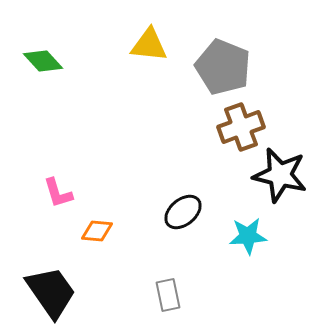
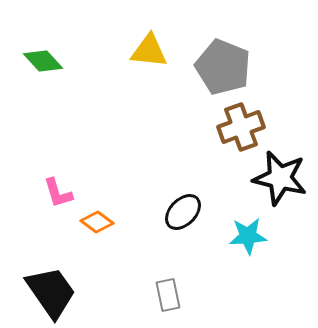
yellow triangle: moved 6 px down
black star: moved 3 px down
black ellipse: rotated 6 degrees counterclockwise
orange diamond: moved 9 px up; rotated 32 degrees clockwise
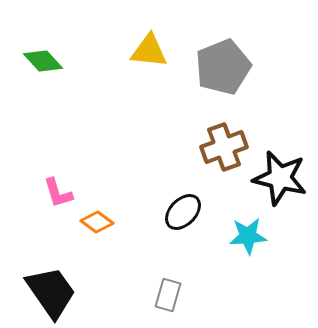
gray pentagon: rotated 28 degrees clockwise
brown cross: moved 17 px left, 20 px down
gray rectangle: rotated 28 degrees clockwise
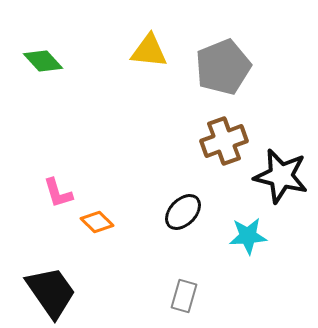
brown cross: moved 6 px up
black star: moved 1 px right, 2 px up
orange diamond: rotated 8 degrees clockwise
gray rectangle: moved 16 px right, 1 px down
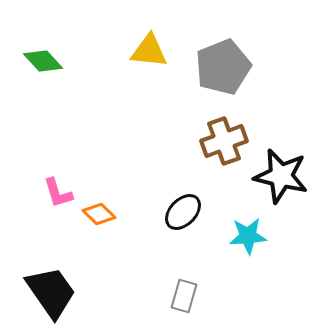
orange diamond: moved 2 px right, 8 px up
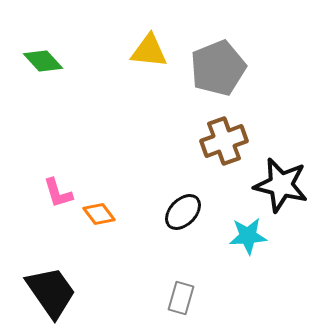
gray pentagon: moved 5 px left, 1 px down
black star: moved 9 px down
orange diamond: rotated 8 degrees clockwise
gray rectangle: moved 3 px left, 2 px down
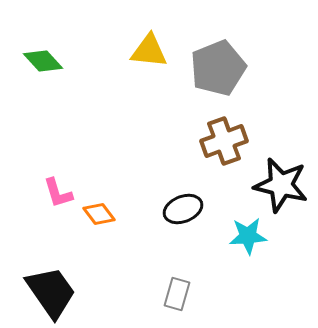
black ellipse: moved 3 px up; rotated 24 degrees clockwise
gray rectangle: moved 4 px left, 4 px up
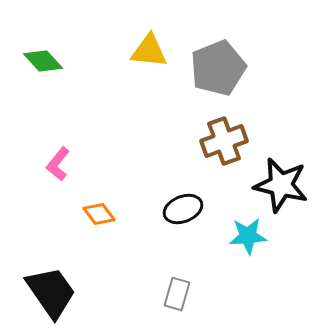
pink L-shape: moved 29 px up; rotated 56 degrees clockwise
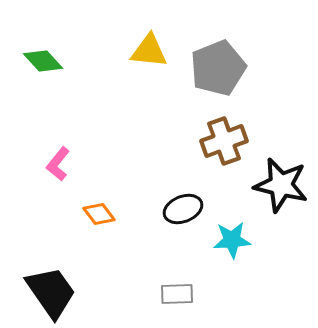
cyan star: moved 16 px left, 4 px down
gray rectangle: rotated 72 degrees clockwise
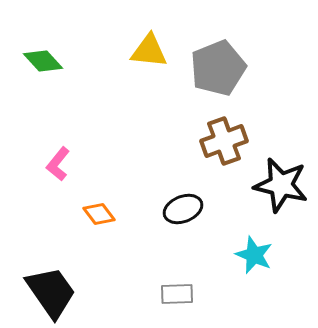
cyan star: moved 22 px right, 15 px down; rotated 27 degrees clockwise
